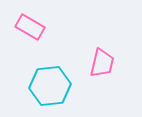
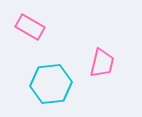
cyan hexagon: moved 1 px right, 2 px up
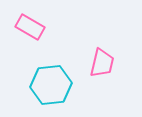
cyan hexagon: moved 1 px down
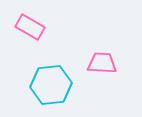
pink trapezoid: rotated 100 degrees counterclockwise
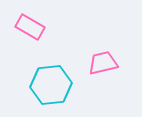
pink trapezoid: moved 1 px right; rotated 16 degrees counterclockwise
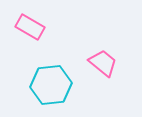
pink trapezoid: rotated 52 degrees clockwise
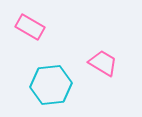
pink trapezoid: rotated 8 degrees counterclockwise
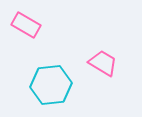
pink rectangle: moved 4 px left, 2 px up
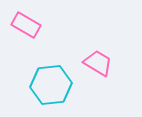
pink trapezoid: moved 5 px left
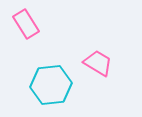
pink rectangle: moved 1 px up; rotated 28 degrees clockwise
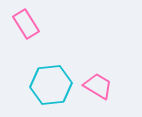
pink trapezoid: moved 23 px down
